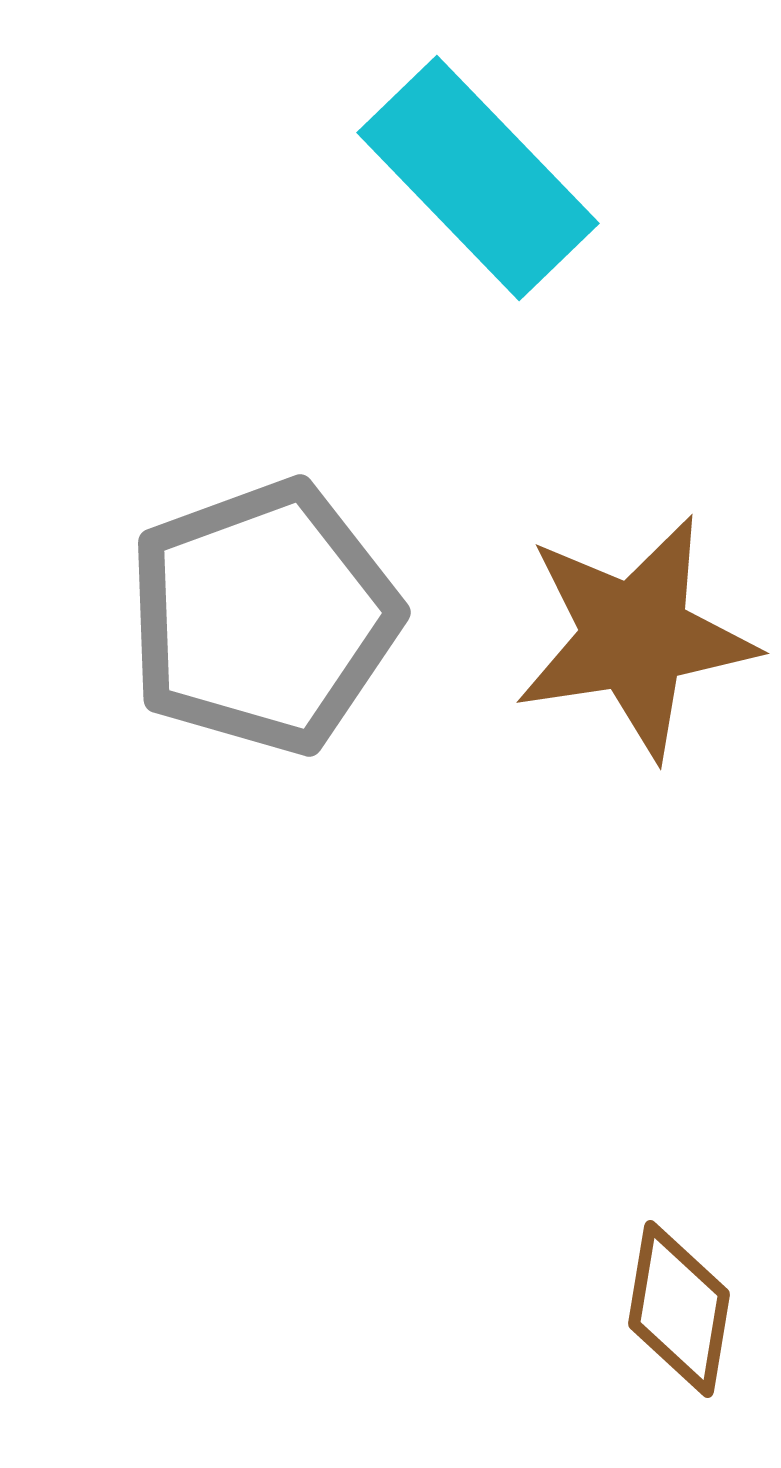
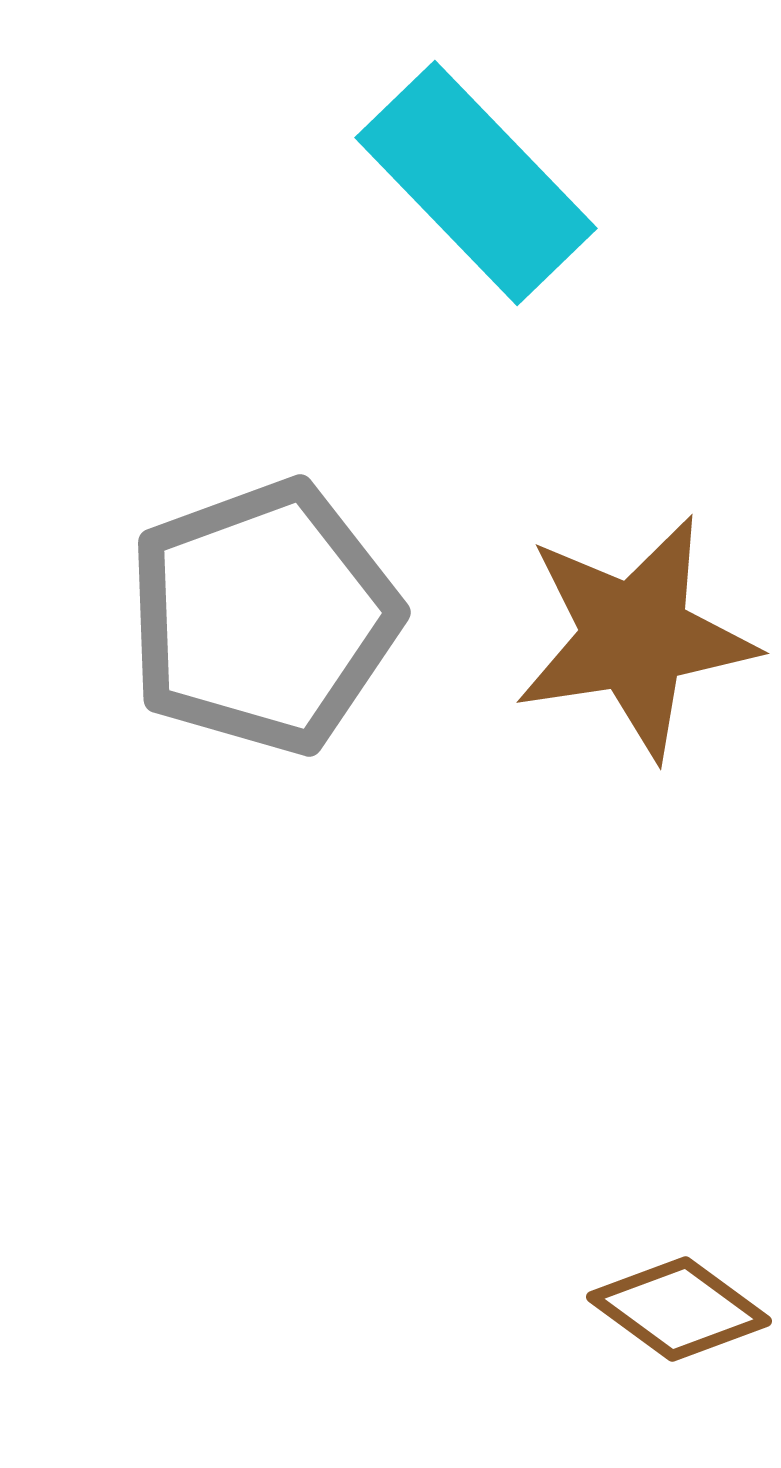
cyan rectangle: moved 2 px left, 5 px down
brown diamond: rotated 63 degrees counterclockwise
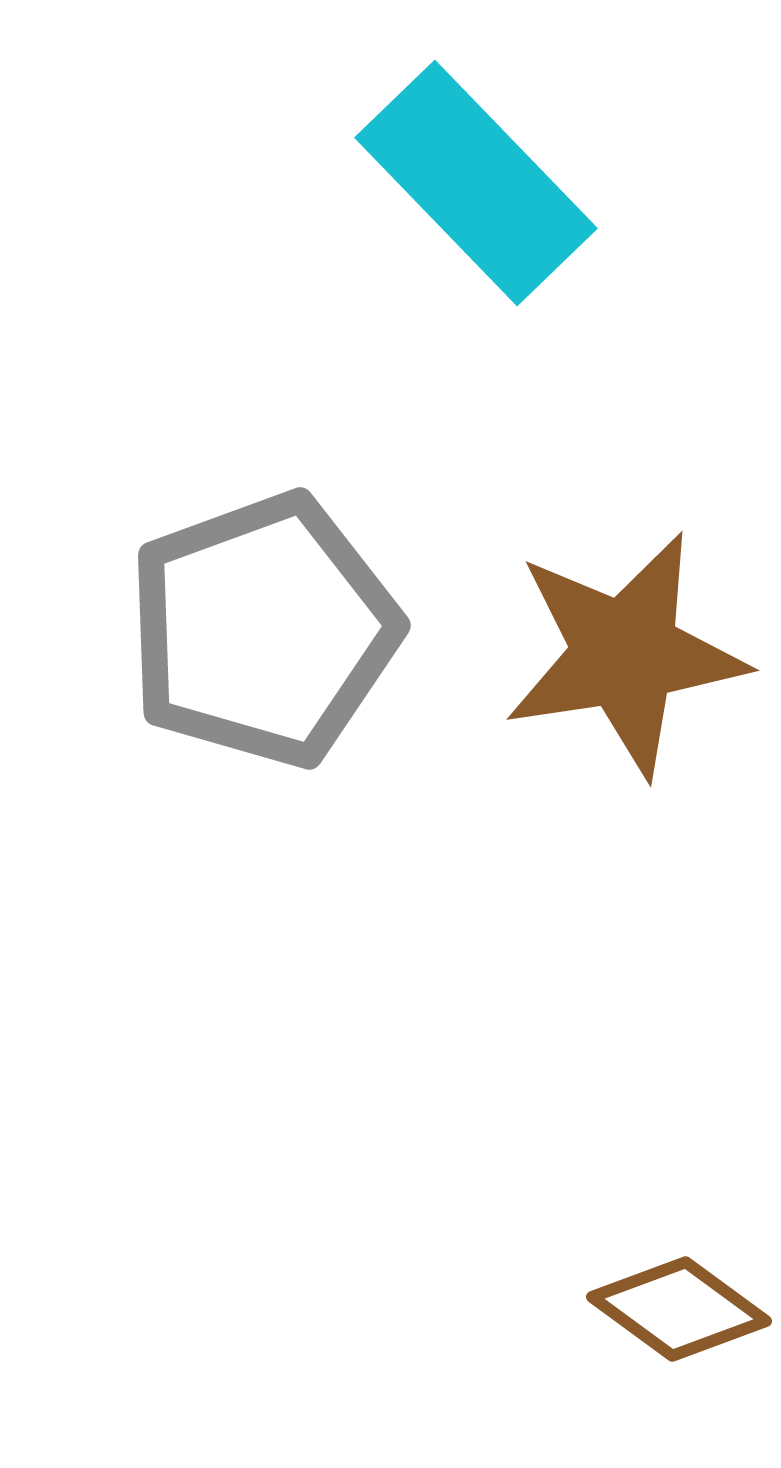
gray pentagon: moved 13 px down
brown star: moved 10 px left, 17 px down
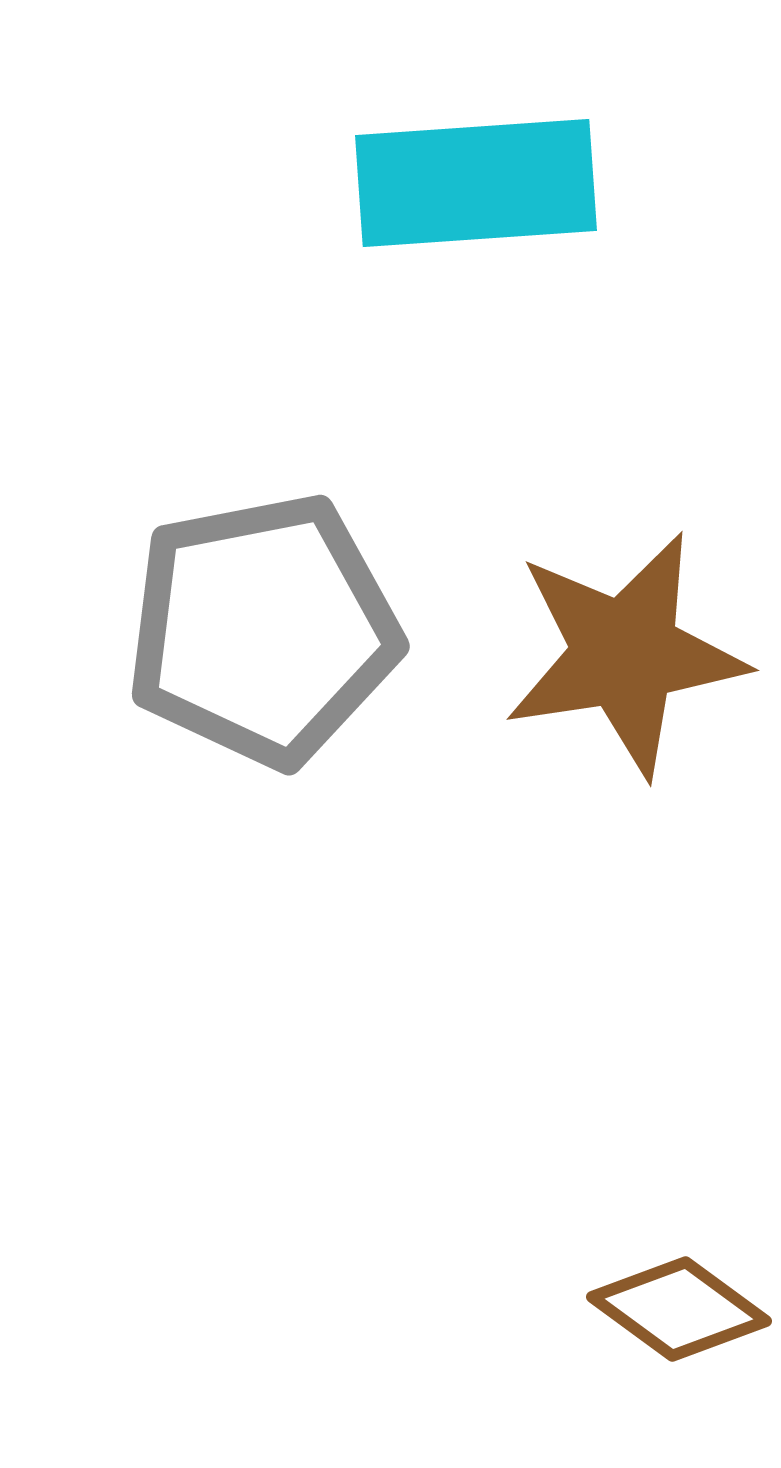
cyan rectangle: rotated 50 degrees counterclockwise
gray pentagon: rotated 9 degrees clockwise
